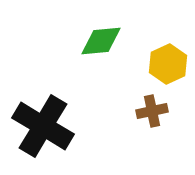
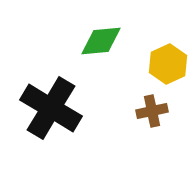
black cross: moved 8 px right, 18 px up
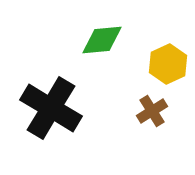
green diamond: moved 1 px right, 1 px up
brown cross: rotated 20 degrees counterclockwise
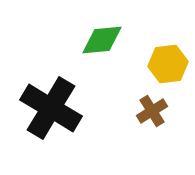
yellow hexagon: rotated 18 degrees clockwise
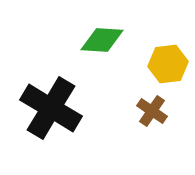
green diamond: rotated 9 degrees clockwise
brown cross: rotated 24 degrees counterclockwise
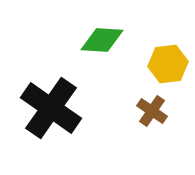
black cross: rotated 4 degrees clockwise
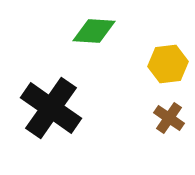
green diamond: moved 8 px left, 9 px up
brown cross: moved 17 px right, 7 px down
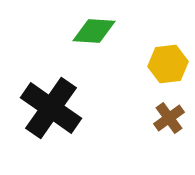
brown cross: rotated 20 degrees clockwise
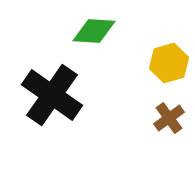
yellow hexagon: moved 1 px right, 1 px up; rotated 9 degrees counterclockwise
black cross: moved 1 px right, 13 px up
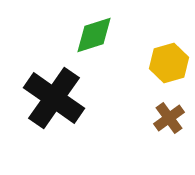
green diamond: moved 4 px down; rotated 21 degrees counterclockwise
black cross: moved 2 px right, 3 px down
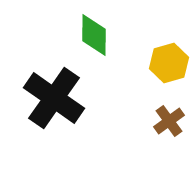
green diamond: rotated 72 degrees counterclockwise
brown cross: moved 3 px down
